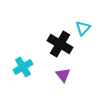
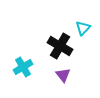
black cross: moved 2 px down
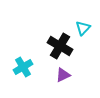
purple triangle: rotated 42 degrees clockwise
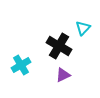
black cross: moved 1 px left
cyan cross: moved 2 px left, 2 px up
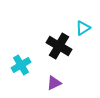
cyan triangle: rotated 14 degrees clockwise
purple triangle: moved 9 px left, 8 px down
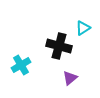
black cross: rotated 15 degrees counterclockwise
purple triangle: moved 16 px right, 5 px up; rotated 14 degrees counterclockwise
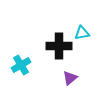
cyan triangle: moved 1 px left, 5 px down; rotated 21 degrees clockwise
black cross: rotated 15 degrees counterclockwise
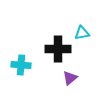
black cross: moved 1 px left, 3 px down
cyan cross: rotated 36 degrees clockwise
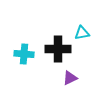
cyan cross: moved 3 px right, 11 px up
purple triangle: rotated 14 degrees clockwise
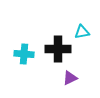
cyan triangle: moved 1 px up
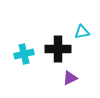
cyan cross: rotated 18 degrees counterclockwise
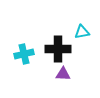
purple triangle: moved 7 px left, 4 px up; rotated 28 degrees clockwise
